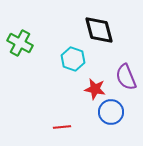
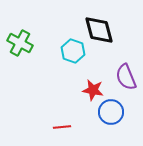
cyan hexagon: moved 8 px up
red star: moved 2 px left, 1 px down
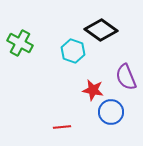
black diamond: moved 2 px right; rotated 40 degrees counterclockwise
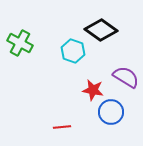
purple semicircle: rotated 144 degrees clockwise
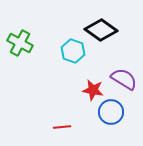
purple semicircle: moved 2 px left, 2 px down
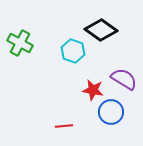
red line: moved 2 px right, 1 px up
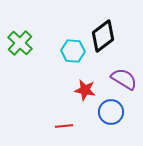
black diamond: moved 2 px right, 6 px down; rotated 72 degrees counterclockwise
green cross: rotated 15 degrees clockwise
cyan hexagon: rotated 15 degrees counterclockwise
red star: moved 8 px left
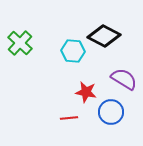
black diamond: moved 1 px right; rotated 64 degrees clockwise
red star: moved 1 px right, 2 px down
red line: moved 5 px right, 8 px up
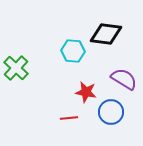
black diamond: moved 2 px right, 2 px up; rotated 20 degrees counterclockwise
green cross: moved 4 px left, 25 px down
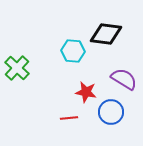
green cross: moved 1 px right
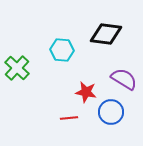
cyan hexagon: moved 11 px left, 1 px up
